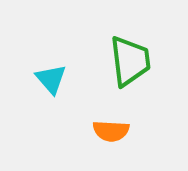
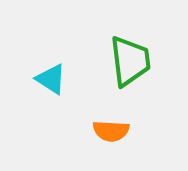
cyan triangle: rotated 16 degrees counterclockwise
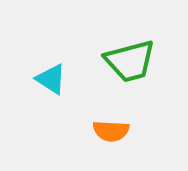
green trapezoid: rotated 82 degrees clockwise
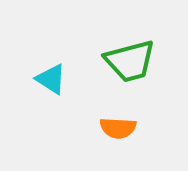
orange semicircle: moved 7 px right, 3 px up
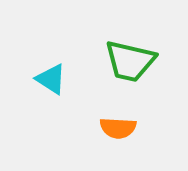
green trapezoid: rotated 28 degrees clockwise
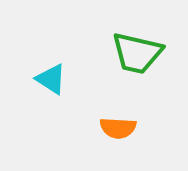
green trapezoid: moved 7 px right, 8 px up
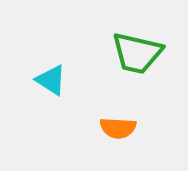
cyan triangle: moved 1 px down
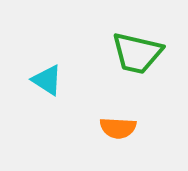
cyan triangle: moved 4 px left
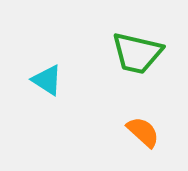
orange semicircle: moved 25 px right, 4 px down; rotated 141 degrees counterclockwise
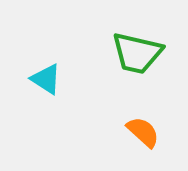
cyan triangle: moved 1 px left, 1 px up
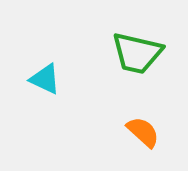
cyan triangle: moved 1 px left; rotated 8 degrees counterclockwise
